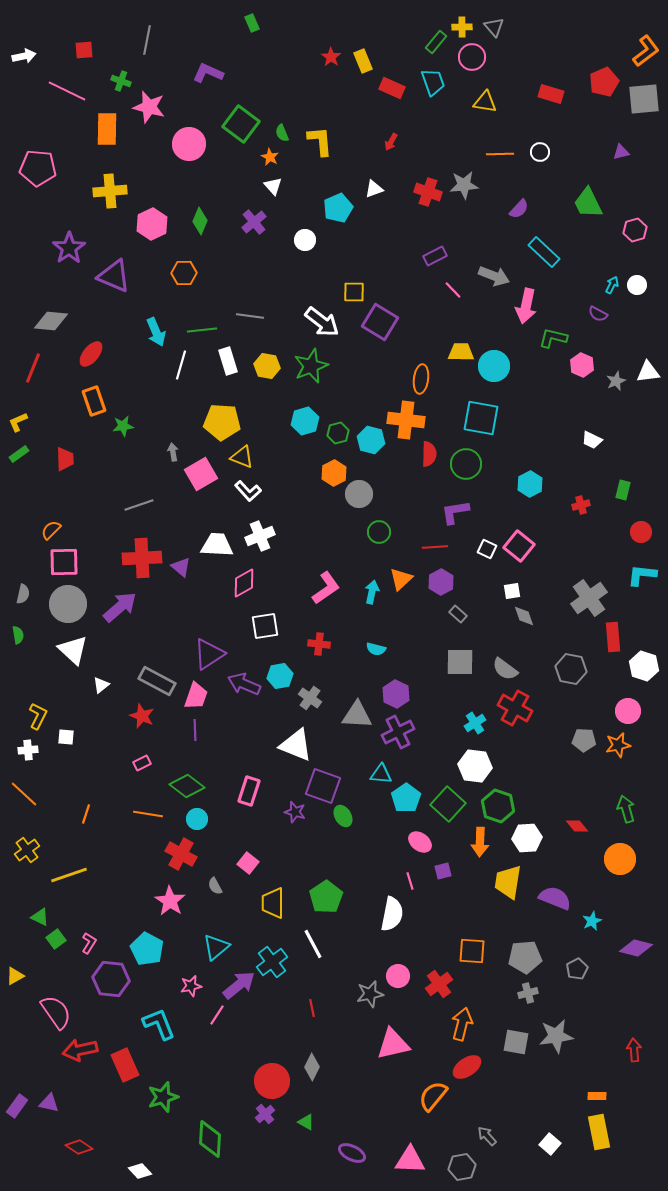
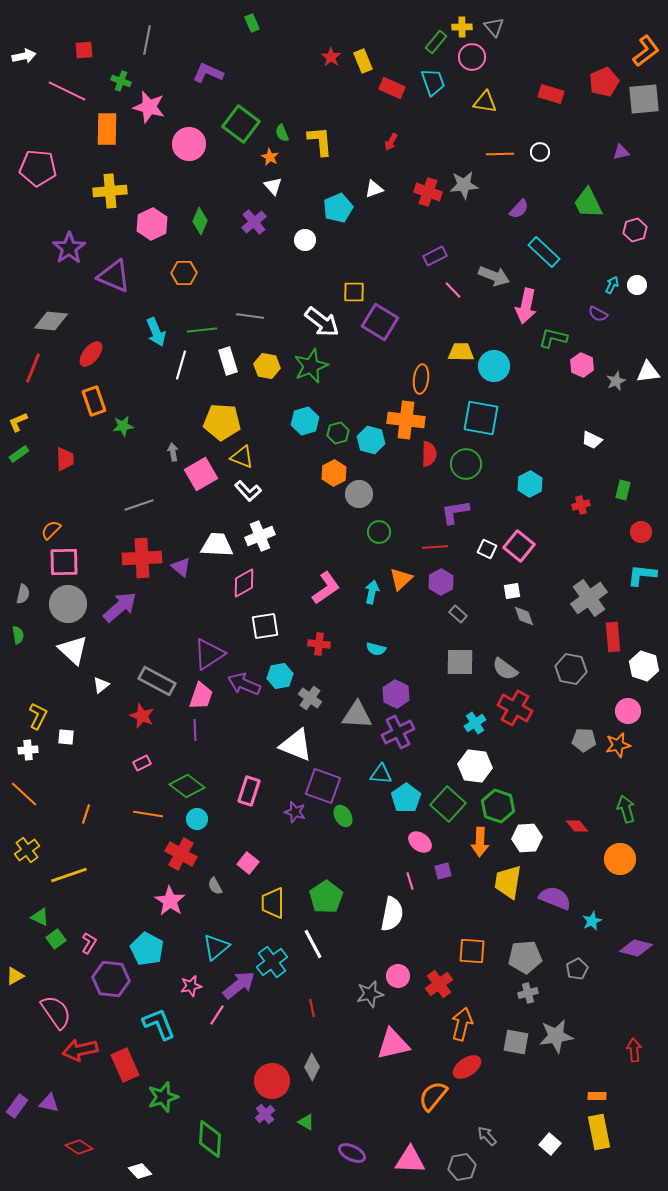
pink trapezoid at (196, 696): moved 5 px right
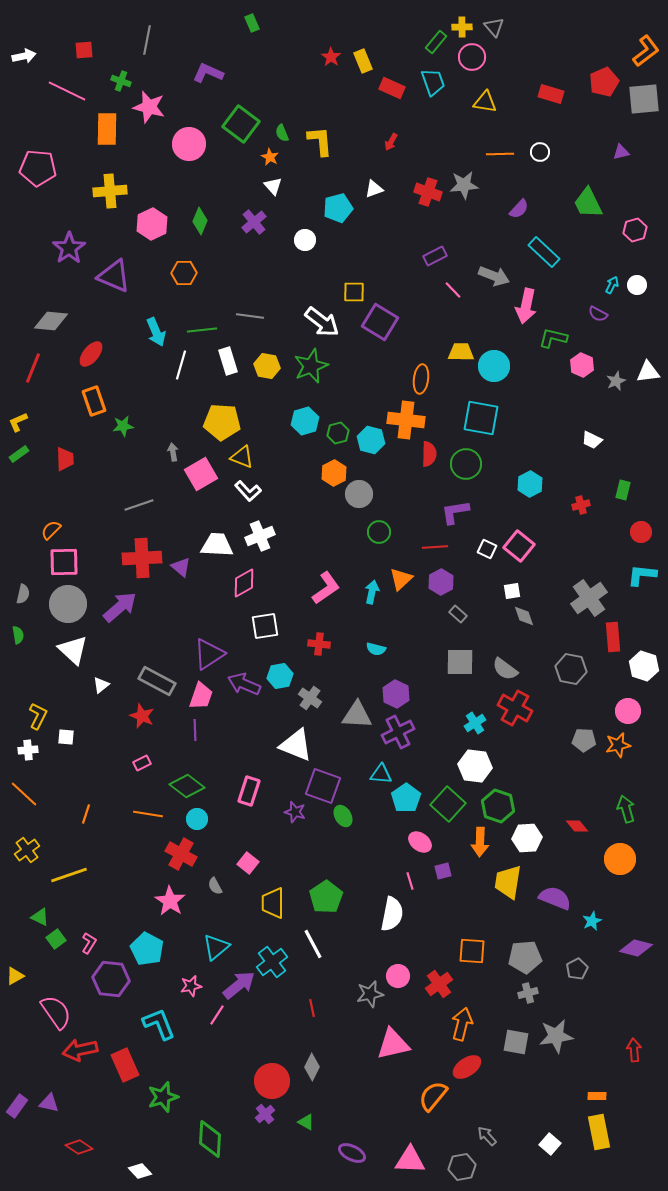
cyan pentagon at (338, 208): rotated 8 degrees clockwise
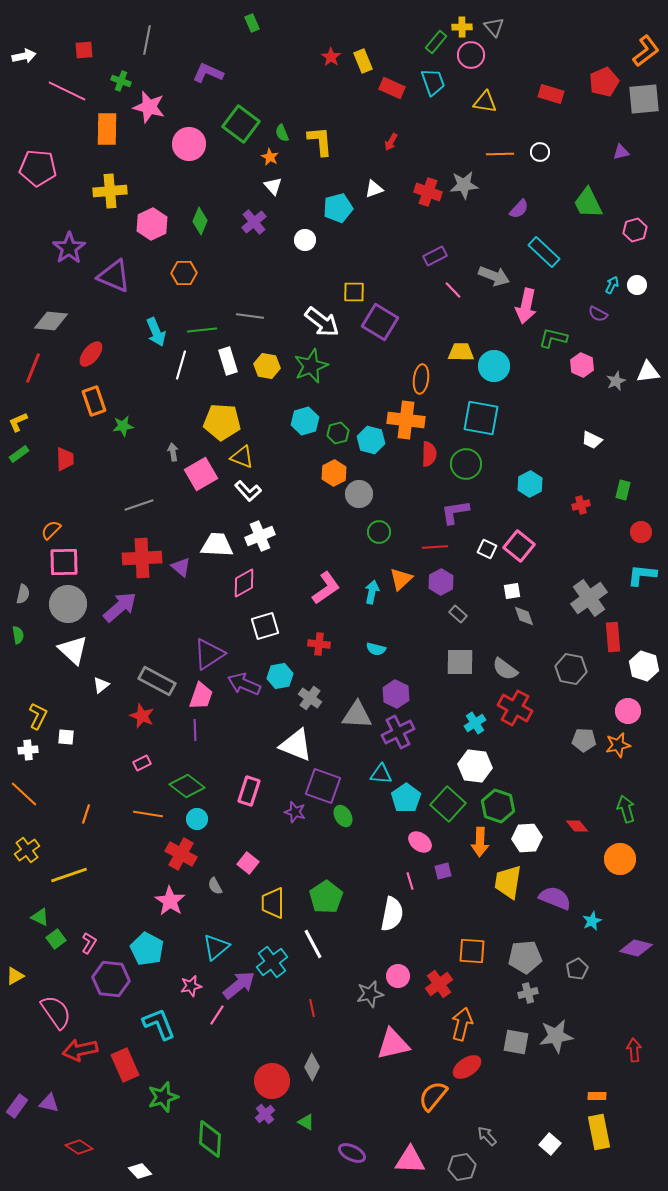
pink circle at (472, 57): moved 1 px left, 2 px up
white square at (265, 626): rotated 8 degrees counterclockwise
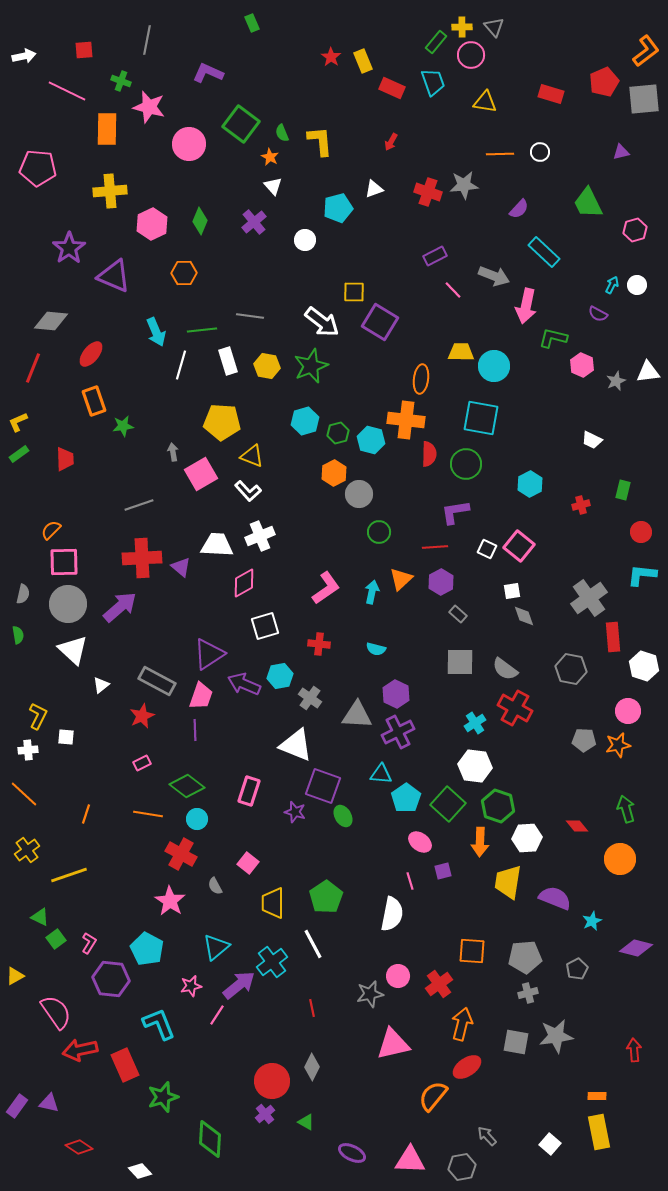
yellow triangle at (242, 457): moved 10 px right, 1 px up
red star at (142, 716): rotated 25 degrees clockwise
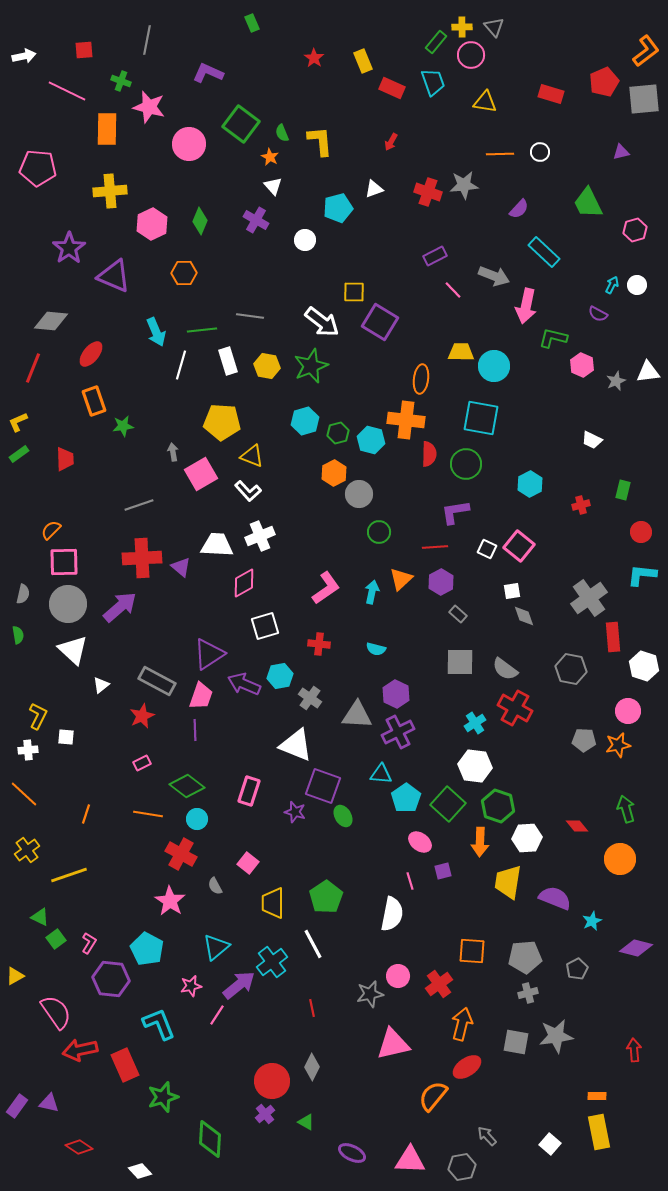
red star at (331, 57): moved 17 px left, 1 px down
purple cross at (254, 222): moved 2 px right, 2 px up; rotated 20 degrees counterclockwise
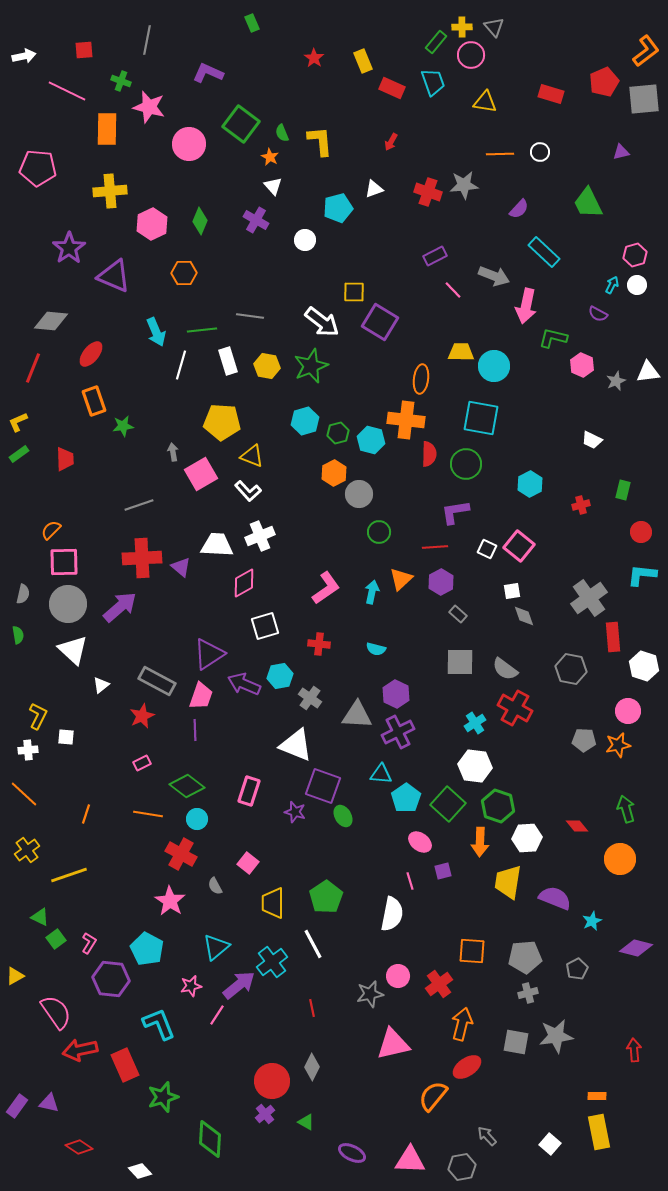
pink hexagon at (635, 230): moved 25 px down
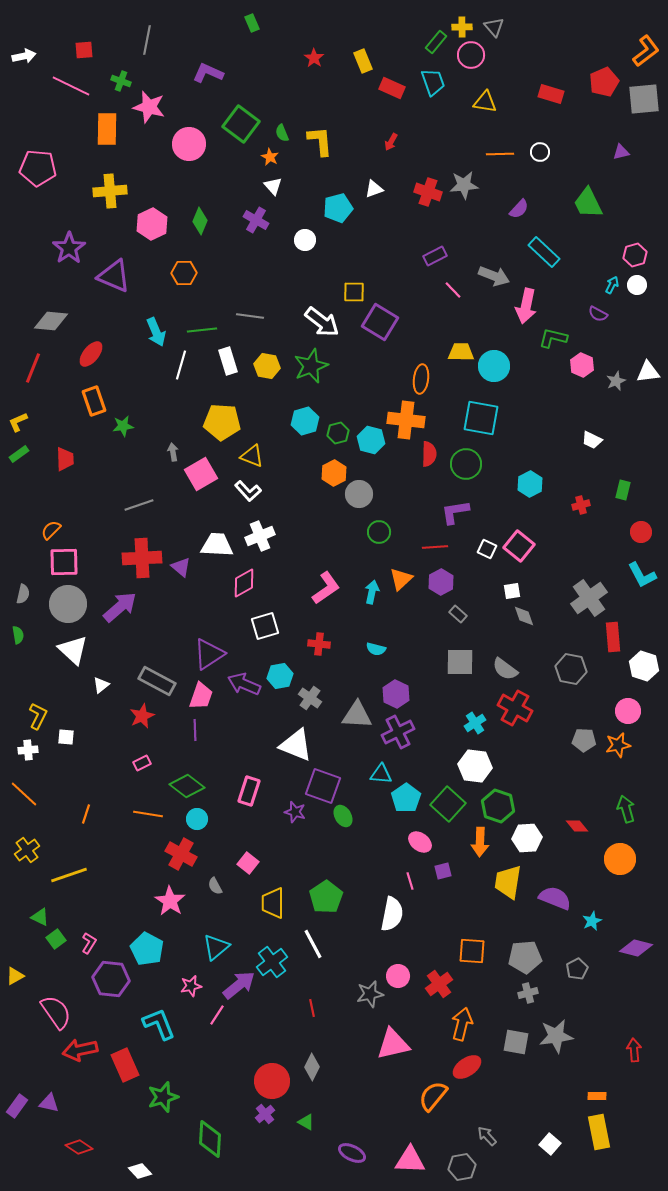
pink line at (67, 91): moved 4 px right, 5 px up
cyan L-shape at (642, 575): rotated 124 degrees counterclockwise
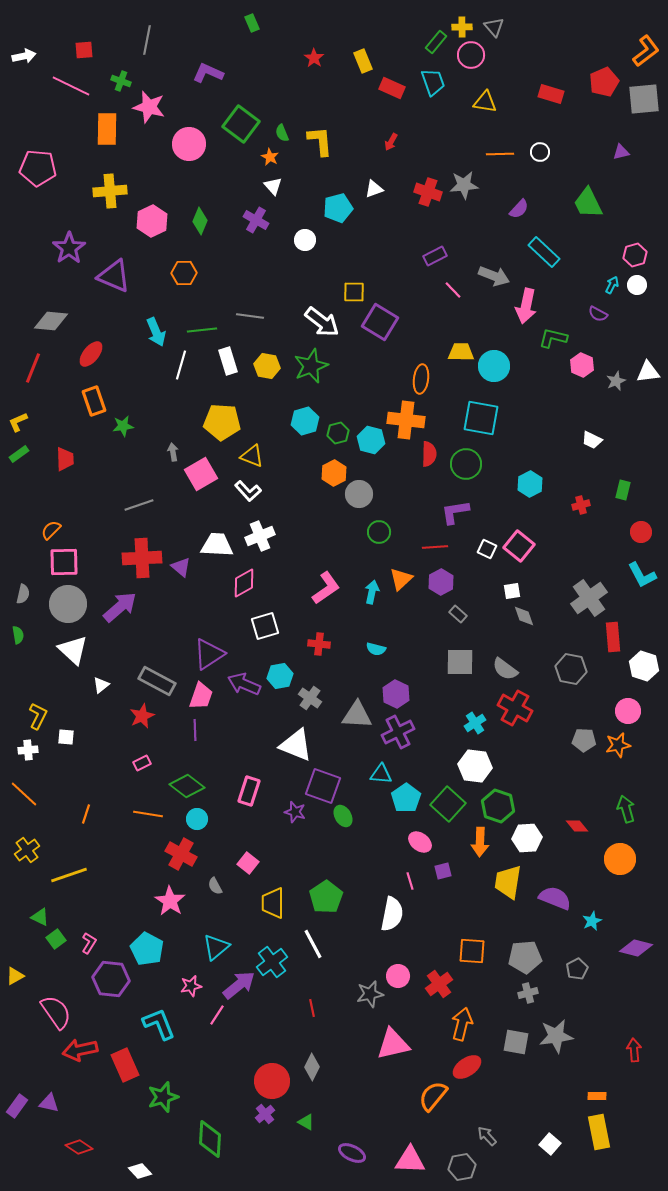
pink hexagon at (152, 224): moved 3 px up
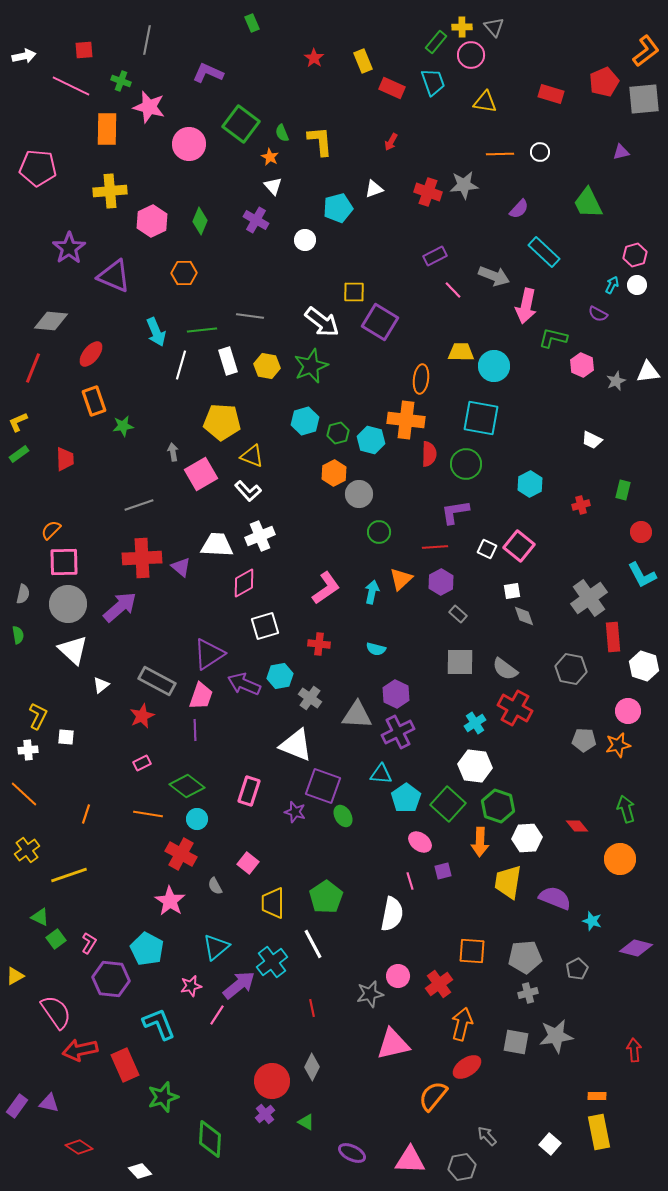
cyan star at (592, 921): rotated 30 degrees counterclockwise
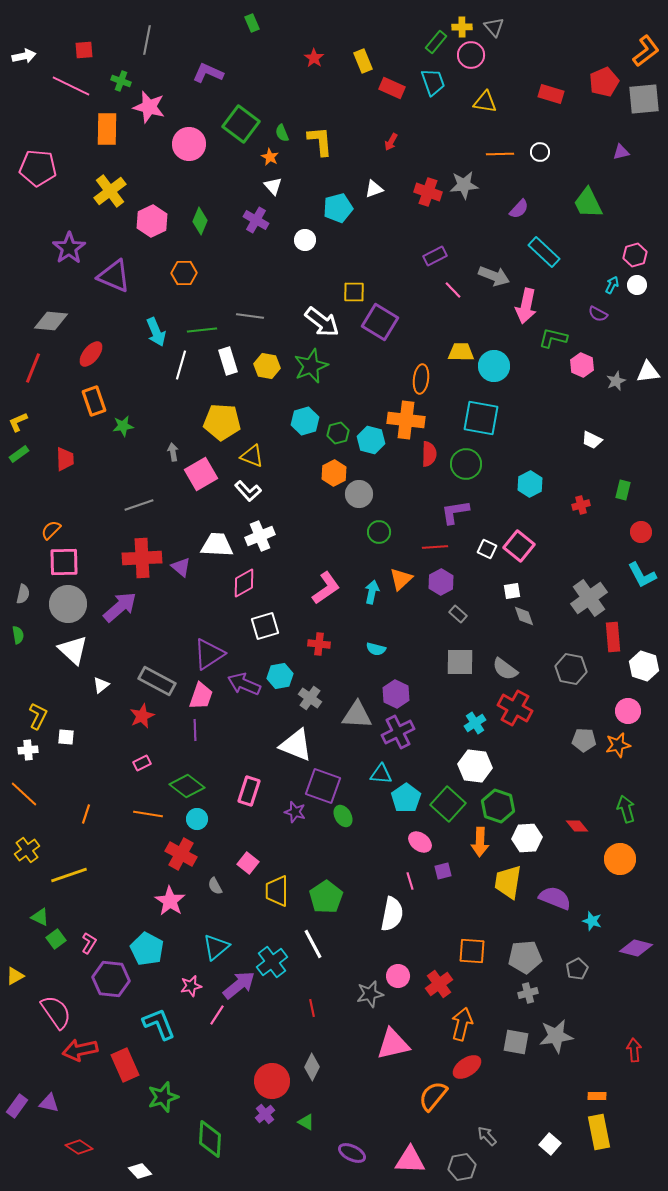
yellow cross at (110, 191): rotated 32 degrees counterclockwise
yellow trapezoid at (273, 903): moved 4 px right, 12 px up
